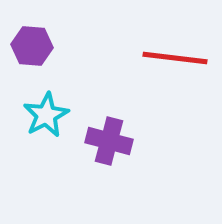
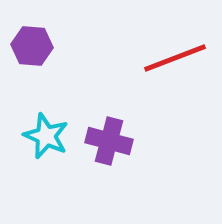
red line: rotated 28 degrees counterclockwise
cyan star: moved 21 px down; rotated 21 degrees counterclockwise
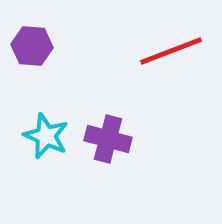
red line: moved 4 px left, 7 px up
purple cross: moved 1 px left, 2 px up
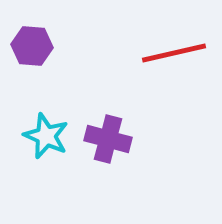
red line: moved 3 px right, 2 px down; rotated 8 degrees clockwise
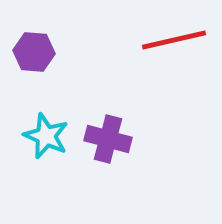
purple hexagon: moved 2 px right, 6 px down
red line: moved 13 px up
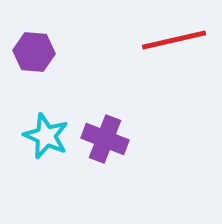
purple cross: moved 3 px left; rotated 6 degrees clockwise
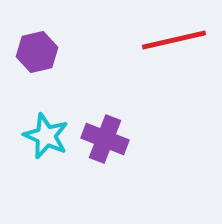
purple hexagon: moved 3 px right; rotated 18 degrees counterclockwise
